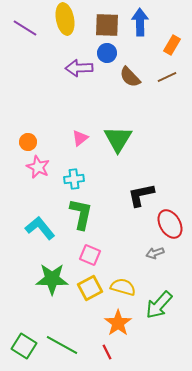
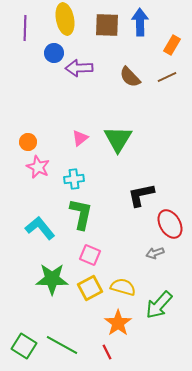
purple line: rotated 60 degrees clockwise
blue circle: moved 53 px left
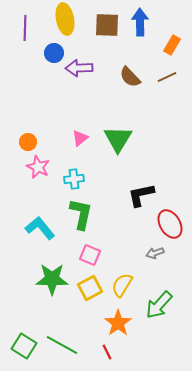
yellow semicircle: moved 1 px left, 2 px up; rotated 75 degrees counterclockwise
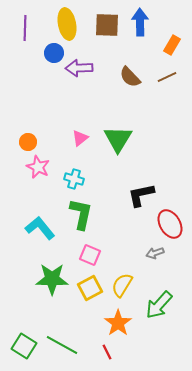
yellow ellipse: moved 2 px right, 5 px down
cyan cross: rotated 24 degrees clockwise
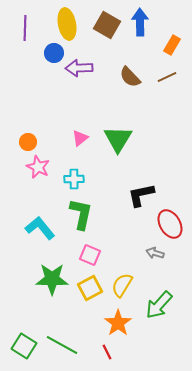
brown square: rotated 28 degrees clockwise
cyan cross: rotated 18 degrees counterclockwise
gray arrow: rotated 36 degrees clockwise
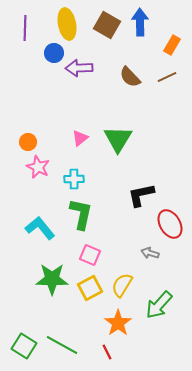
gray arrow: moved 5 px left
